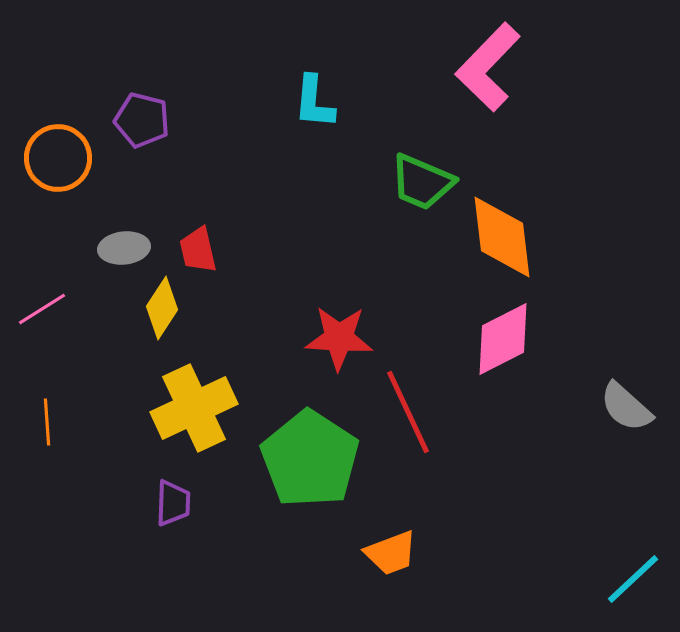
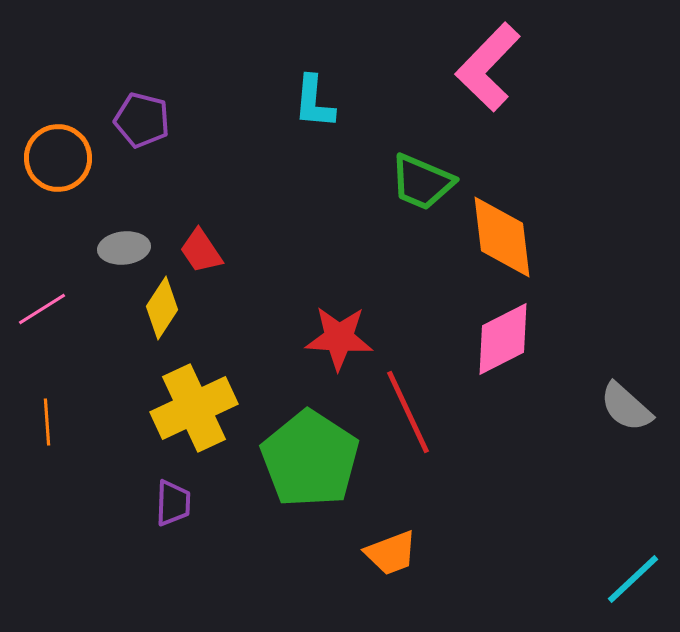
red trapezoid: moved 3 px right, 1 px down; rotated 21 degrees counterclockwise
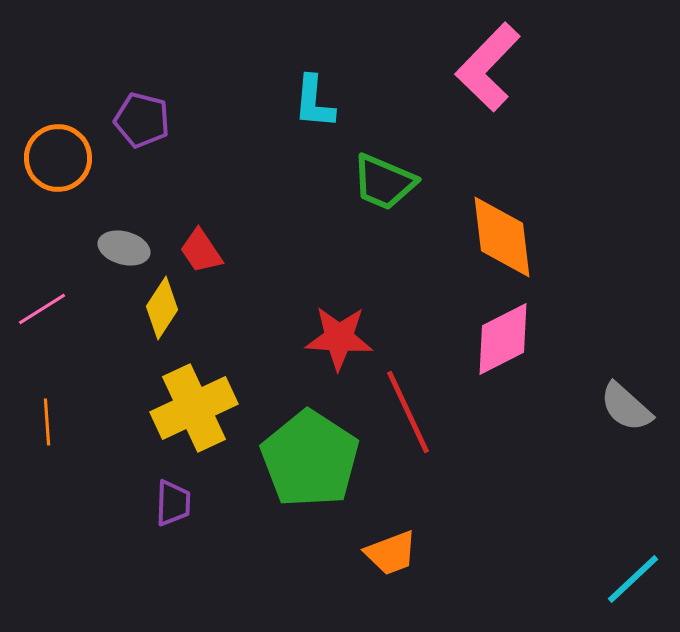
green trapezoid: moved 38 px left
gray ellipse: rotated 21 degrees clockwise
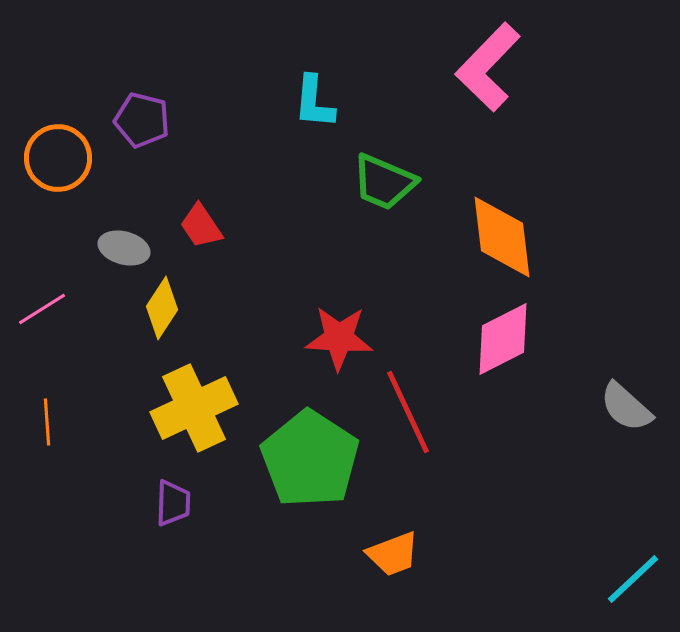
red trapezoid: moved 25 px up
orange trapezoid: moved 2 px right, 1 px down
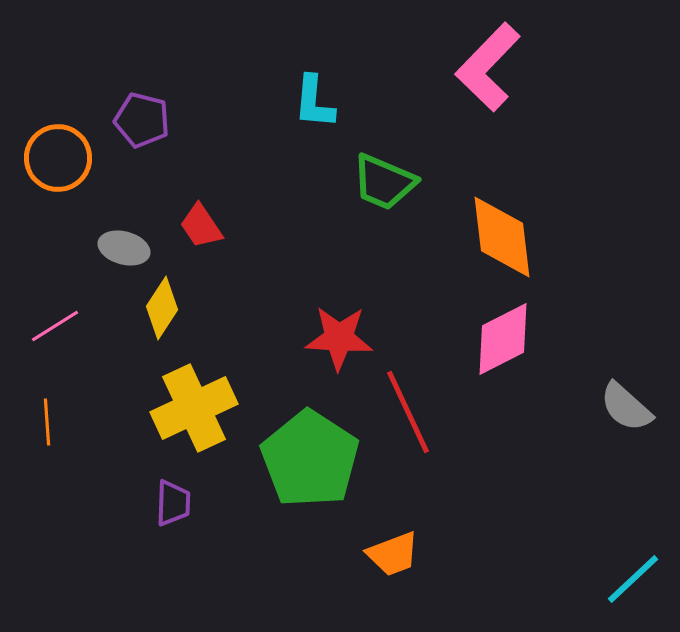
pink line: moved 13 px right, 17 px down
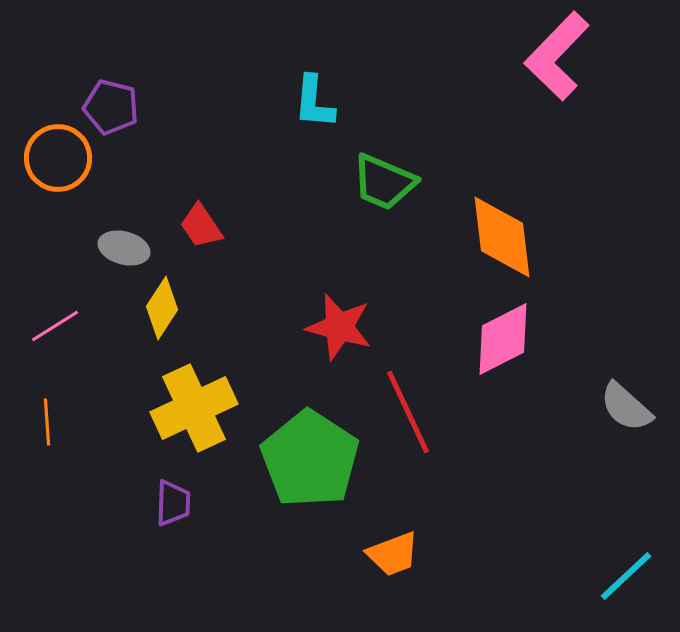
pink L-shape: moved 69 px right, 11 px up
purple pentagon: moved 31 px left, 13 px up
red star: moved 11 px up; rotated 12 degrees clockwise
cyan line: moved 7 px left, 3 px up
